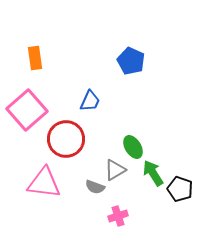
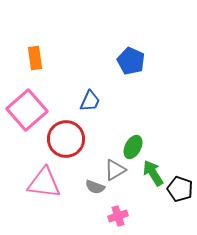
green ellipse: rotated 60 degrees clockwise
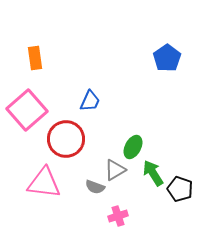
blue pentagon: moved 36 px right, 3 px up; rotated 12 degrees clockwise
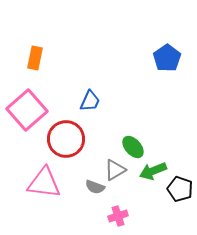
orange rectangle: rotated 20 degrees clockwise
green ellipse: rotated 70 degrees counterclockwise
green arrow: moved 2 px up; rotated 80 degrees counterclockwise
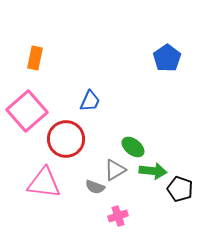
pink square: moved 1 px down
green ellipse: rotated 10 degrees counterclockwise
green arrow: rotated 152 degrees counterclockwise
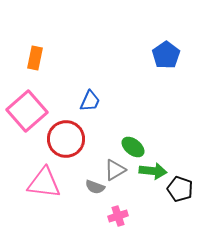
blue pentagon: moved 1 px left, 3 px up
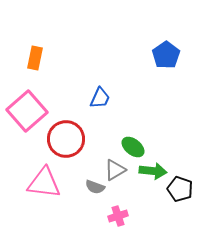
blue trapezoid: moved 10 px right, 3 px up
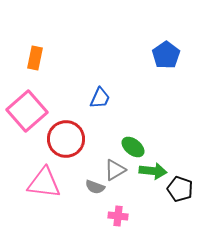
pink cross: rotated 24 degrees clockwise
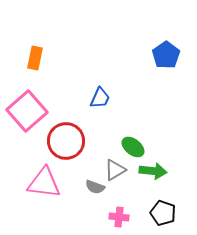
red circle: moved 2 px down
black pentagon: moved 17 px left, 24 px down
pink cross: moved 1 px right, 1 px down
